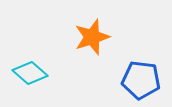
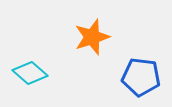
blue pentagon: moved 3 px up
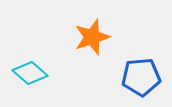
blue pentagon: rotated 12 degrees counterclockwise
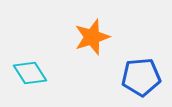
cyan diamond: rotated 16 degrees clockwise
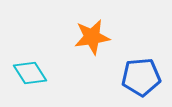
orange star: rotated 9 degrees clockwise
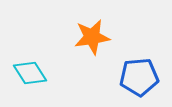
blue pentagon: moved 2 px left
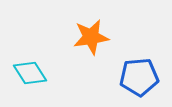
orange star: moved 1 px left
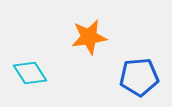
orange star: moved 2 px left
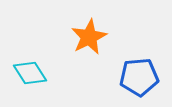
orange star: rotated 18 degrees counterclockwise
